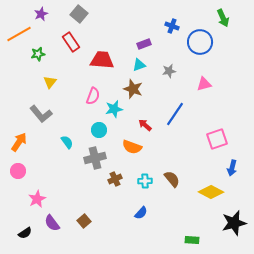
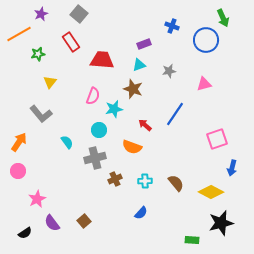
blue circle: moved 6 px right, 2 px up
brown semicircle: moved 4 px right, 4 px down
black star: moved 13 px left
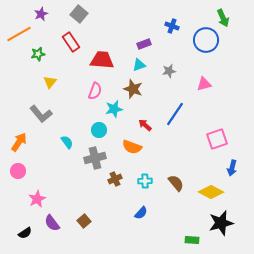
pink semicircle: moved 2 px right, 5 px up
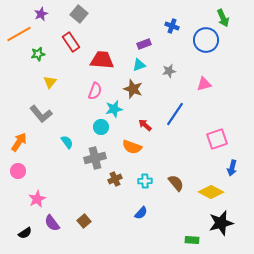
cyan circle: moved 2 px right, 3 px up
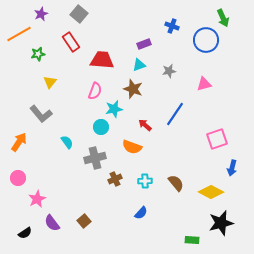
pink circle: moved 7 px down
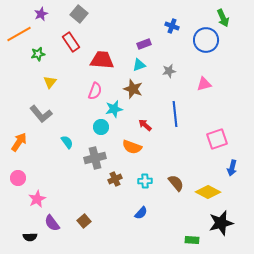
blue line: rotated 40 degrees counterclockwise
yellow diamond: moved 3 px left
black semicircle: moved 5 px right, 4 px down; rotated 32 degrees clockwise
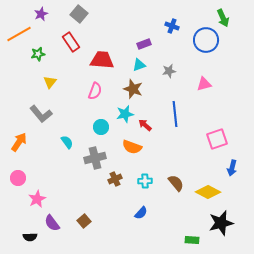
cyan star: moved 11 px right, 5 px down
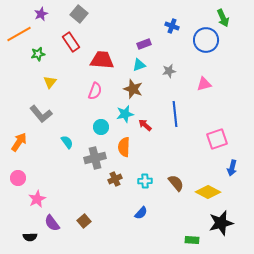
orange semicircle: moved 8 px left; rotated 72 degrees clockwise
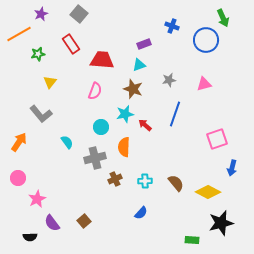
red rectangle: moved 2 px down
gray star: moved 9 px down
blue line: rotated 25 degrees clockwise
